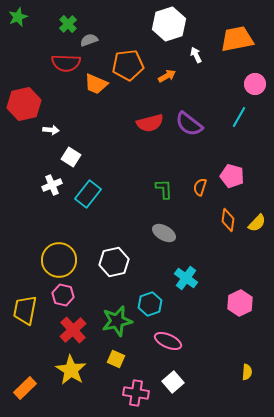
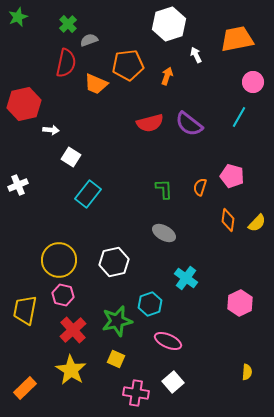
red semicircle at (66, 63): rotated 80 degrees counterclockwise
orange arrow at (167, 76): rotated 42 degrees counterclockwise
pink circle at (255, 84): moved 2 px left, 2 px up
white cross at (52, 185): moved 34 px left
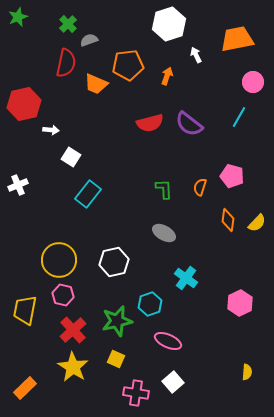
yellow star at (71, 370): moved 2 px right, 3 px up
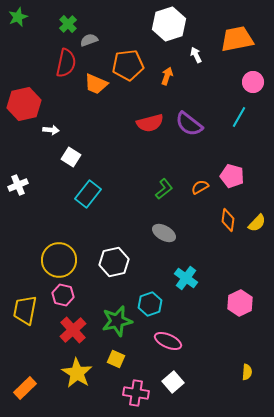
orange semicircle at (200, 187): rotated 42 degrees clockwise
green L-shape at (164, 189): rotated 55 degrees clockwise
yellow star at (73, 367): moved 4 px right, 6 px down
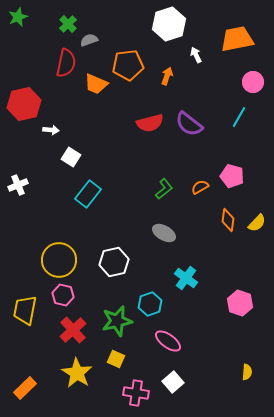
pink hexagon at (240, 303): rotated 15 degrees counterclockwise
pink ellipse at (168, 341): rotated 12 degrees clockwise
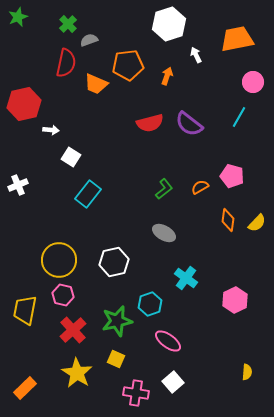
pink hexagon at (240, 303): moved 5 px left, 3 px up; rotated 15 degrees clockwise
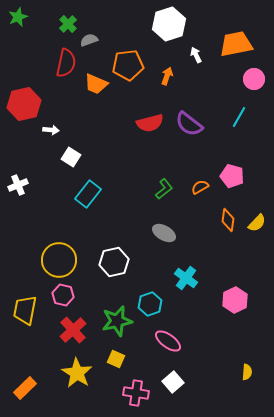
orange trapezoid at (237, 39): moved 1 px left, 5 px down
pink circle at (253, 82): moved 1 px right, 3 px up
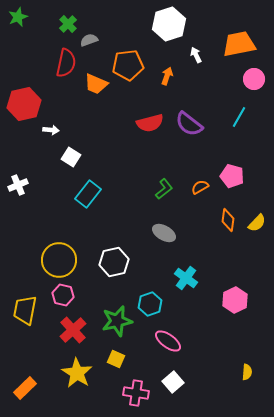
orange trapezoid at (236, 44): moved 3 px right
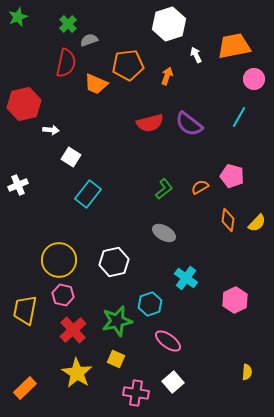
orange trapezoid at (239, 44): moved 5 px left, 2 px down
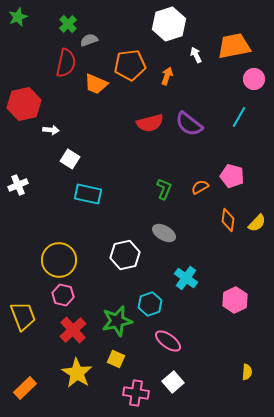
orange pentagon at (128, 65): moved 2 px right
white square at (71, 157): moved 1 px left, 2 px down
green L-shape at (164, 189): rotated 30 degrees counterclockwise
cyan rectangle at (88, 194): rotated 64 degrees clockwise
white hexagon at (114, 262): moved 11 px right, 7 px up
yellow trapezoid at (25, 310): moved 2 px left, 6 px down; rotated 148 degrees clockwise
